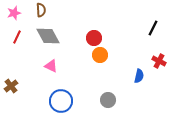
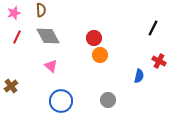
pink triangle: rotated 16 degrees clockwise
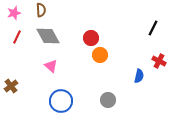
red circle: moved 3 px left
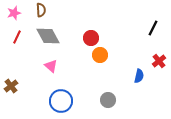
red cross: rotated 24 degrees clockwise
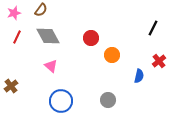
brown semicircle: rotated 40 degrees clockwise
orange circle: moved 12 px right
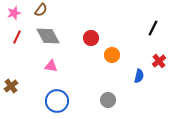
pink triangle: rotated 32 degrees counterclockwise
blue circle: moved 4 px left
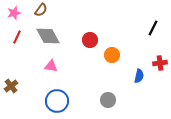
red circle: moved 1 px left, 2 px down
red cross: moved 1 px right, 2 px down; rotated 32 degrees clockwise
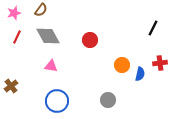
orange circle: moved 10 px right, 10 px down
blue semicircle: moved 1 px right, 2 px up
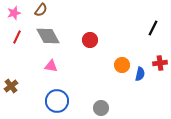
gray circle: moved 7 px left, 8 px down
